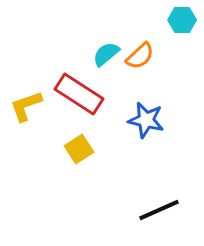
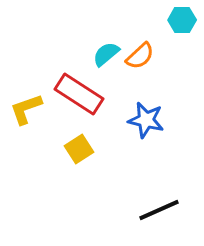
yellow L-shape: moved 3 px down
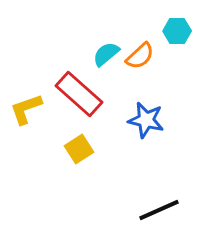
cyan hexagon: moved 5 px left, 11 px down
red rectangle: rotated 9 degrees clockwise
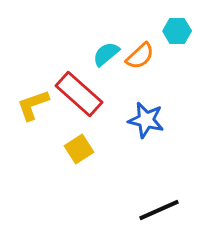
yellow L-shape: moved 7 px right, 4 px up
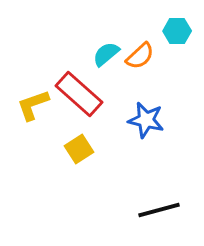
black line: rotated 9 degrees clockwise
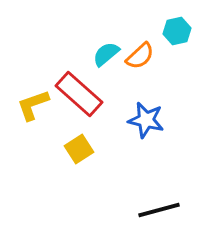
cyan hexagon: rotated 12 degrees counterclockwise
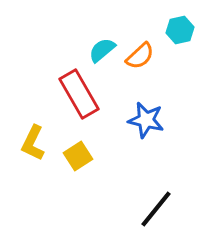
cyan hexagon: moved 3 px right, 1 px up
cyan semicircle: moved 4 px left, 4 px up
red rectangle: rotated 18 degrees clockwise
yellow L-shape: moved 38 px down; rotated 45 degrees counterclockwise
yellow square: moved 1 px left, 7 px down
black line: moved 3 px left, 1 px up; rotated 36 degrees counterclockwise
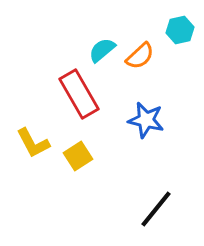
yellow L-shape: rotated 54 degrees counterclockwise
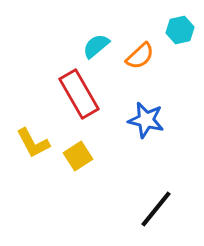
cyan semicircle: moved 6 px left, 4 px up
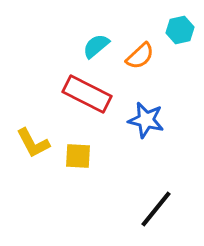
red rectangle: moved 8 px right; rotated 33 degrees counterclockwise
yellow square: rotated 36 degrees clockwise
